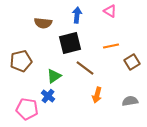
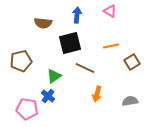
brown line: rotated 12 degrees counterclockwise
orange arrow: moved 1 px up
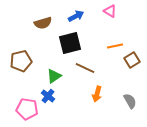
blue arrow: moved 1 px left, 1 px down; rotated 56 degrees clockwise
brown semicircle: rotated 24 degrees counterclockwise
orange line: moved 4 px right
brown square: moved 2 px up
gray semicircle: rotated 70 degrees clockwise
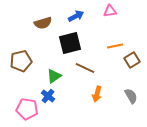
pink triangle: rotated 40 degrees counterclockwise
gray semicircle: moved 1 px right, 5 px up
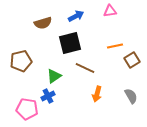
blue cross: rotated 24 degrees clockwise
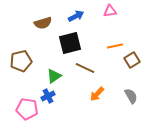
orange arrow: rotated 28 degrees clockwise
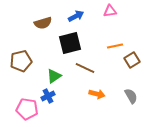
orange arrow: rotated 119 degrees counterclockwise
